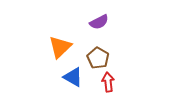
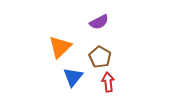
brown pentagon: moved 2 px right, 1 px up
blue triangle: rotated 40 degrees clockwise
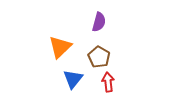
purple semicircle: rotated 48 degrees counterclockwise
brown pentagon: moved 1 px left
blue triangle: moved 2 px down
